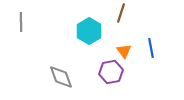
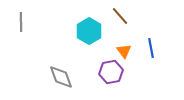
brown line: moved 1 px left, 3 px down; rotated 60 degrees counterclockwise
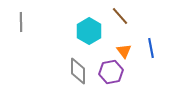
gray diamond: moved 17 px right, 6 px up; rotated 20 degrees clockwise
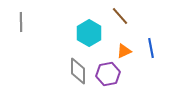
cyan hexagon: moved 2 px down
orange triangle: rotated 42 degrees clockwise
purple hexagon: moved 3 px left, 2 px down
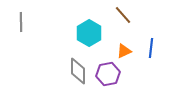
brown line: moved 3 px right, 1 px up
blue line: rotated 18 degrees clockwise
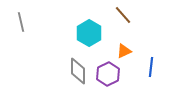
gray line: rotated 12 degrees counterclockwise
blue line: moved 19 px down
purple hexagon: rotated 15 degrees counterclockwise
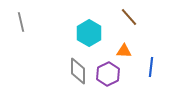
brown line: moved 6 px right, 2 px down
orange triangle: rotated 28 degrees clockwise
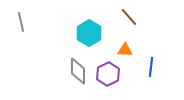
orange triangle: moved 1 px right, 1 px up
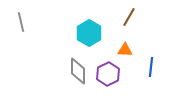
brown line: rotated 72 degrees clockwise
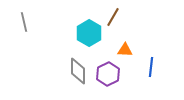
brown line: moved 16 px left
gray line: moved 3 px right
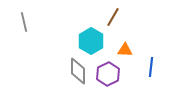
cyan hexagon: moved 2 px right, 8 px down
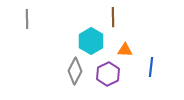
brown line: rotated 30 degrees counterclockwise
gray line: moved 3 px right, 3 px up; rotated 12 degrees clockwise
gray diamond: moved 3 px left; rotated 28 degrees clockwise
